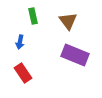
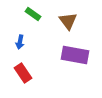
green rectangle: moved 2 px up; rotated 42 degrees counterclockwise
purple rectangle: rotated 12 degrees counterclockwise
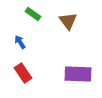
blue arrow: rotated 136 degrees clockwise
purple rectangle: moved 3 px right, 19 px down; rotated 8 degrees counterclockwise
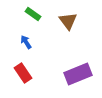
blue arrow: moved 6 px right
purple rectangle: rotated 24 degrees counterclockwise
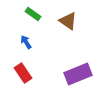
brown triangle: rotated 18 degrees counterclockwise
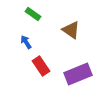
brown triangle: moved 3 px right, 9 px down
red rectangle: moved 18 px right, 7 px up
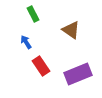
green rectangle: rotated 28 degrees clockwise
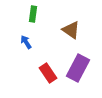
green rectangle: rotated 35 degrees clockwise
red rectangle: moved 7 px right, 7 px down
purple rectangle: moved 6 px up; rotated 40 degrees counterclockwise
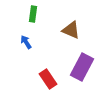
brown triangle: rotated 12 degrees counterclockwise
purple rectangle: moved 4 px right, 1 px up
red rectangle: moved 6 px down
